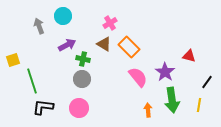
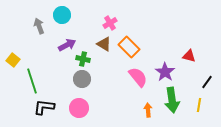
cyan circle: moved 1 px left, 1 px up
yellow square: rotated 32 degrees counterclockwise
black L-shape: moved 1 px right
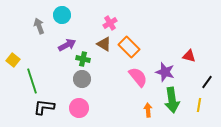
purple star: rotated 18 degrees counterclockwise
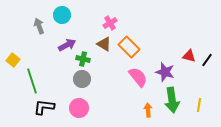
black line: moved 22 px up
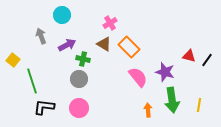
gray arrow: moved 2 px right, 10 px down
gray circle: moved 3 px left
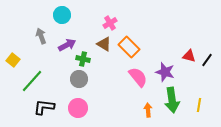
green line: rotated 60 degrees clockwise
pink circle: moved 1 px left
